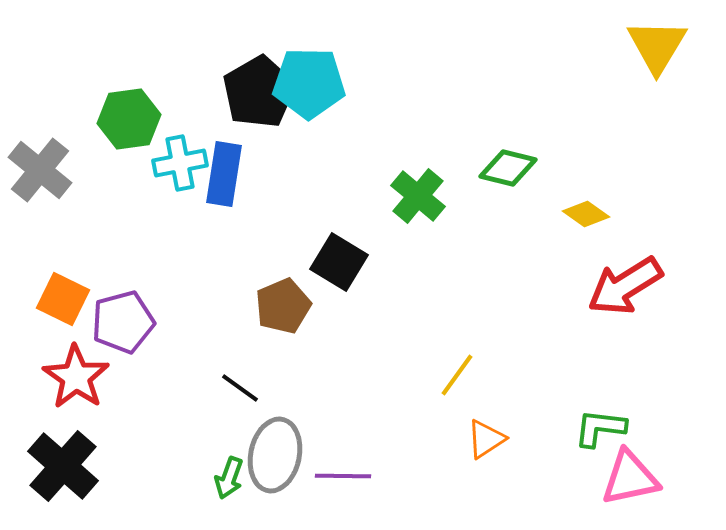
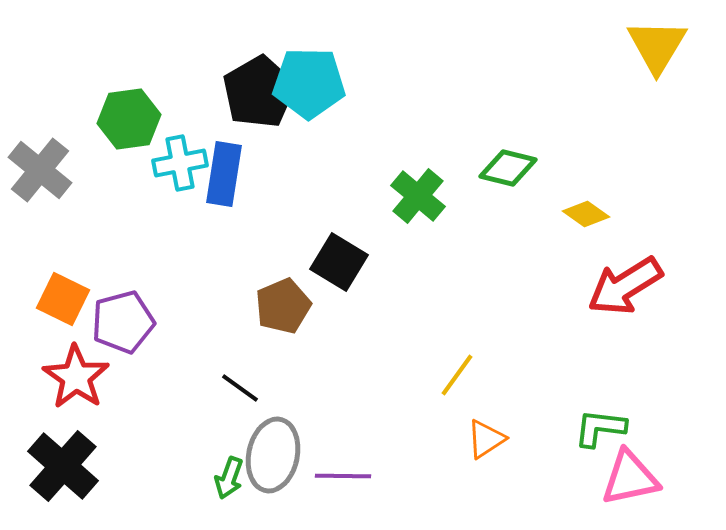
gray ellipse: moved 2 px left
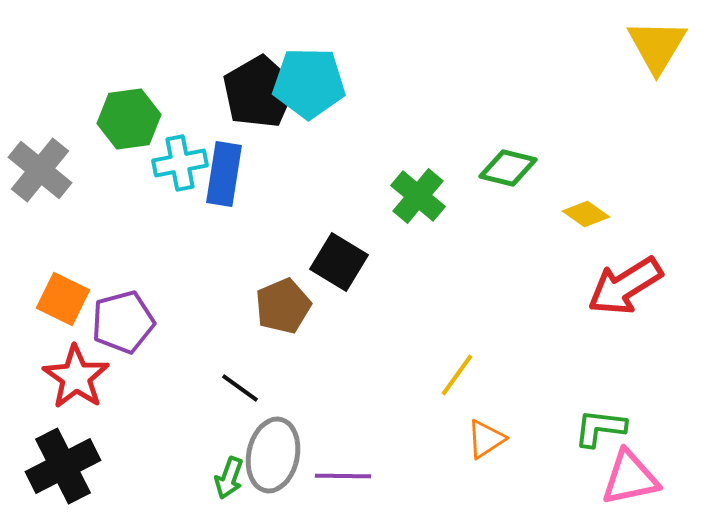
black cross: rotated 22 degrees clockwise
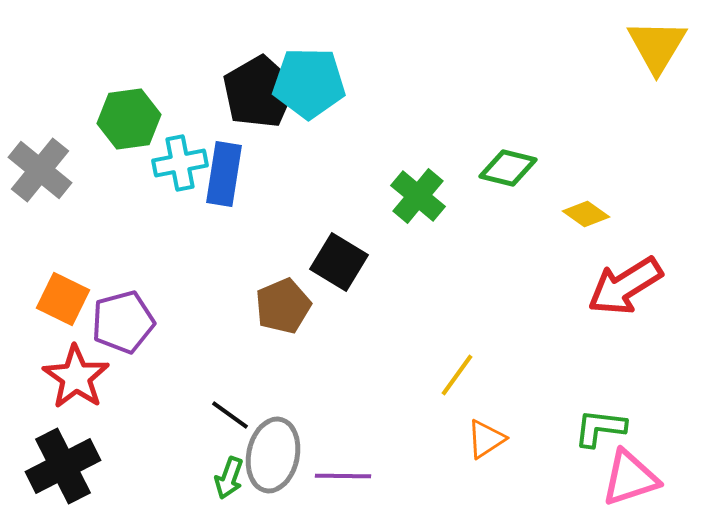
black line: moved 10 px left, 27 px down
pink triangle: rotated 6 degrees counterclockwise
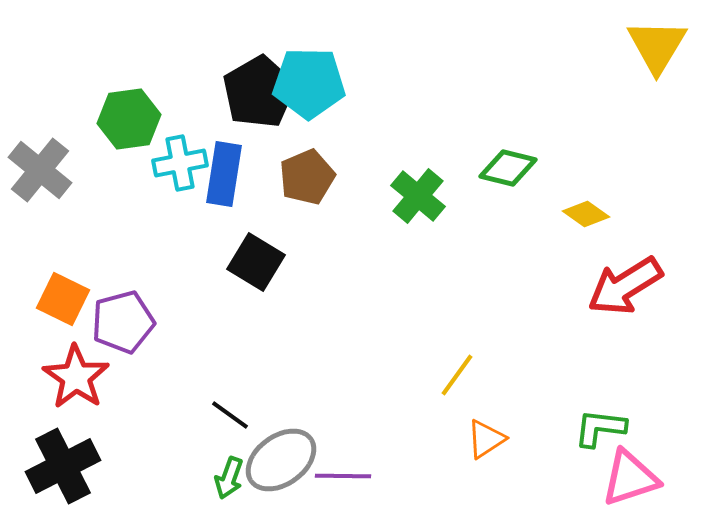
black square: moved 83 px left
brown pentagon: moved 24 px right, 129 px up
gray ellipse: moved 8 px right, 5 px down; rotated 42 degrees clockwise
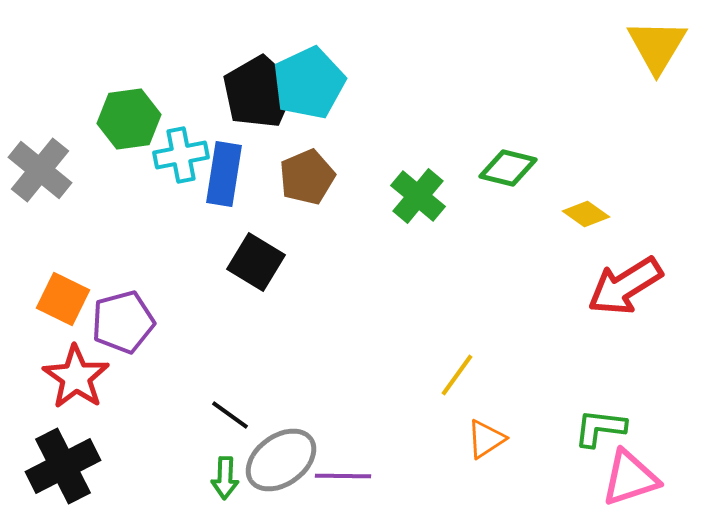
cyan pentagon: rotated 26 degrees counterclockwise
cyan cross: moved 1 px right, 8 px up
green arrow: moved 4 px left; rotated 18 degrees counterclockwise
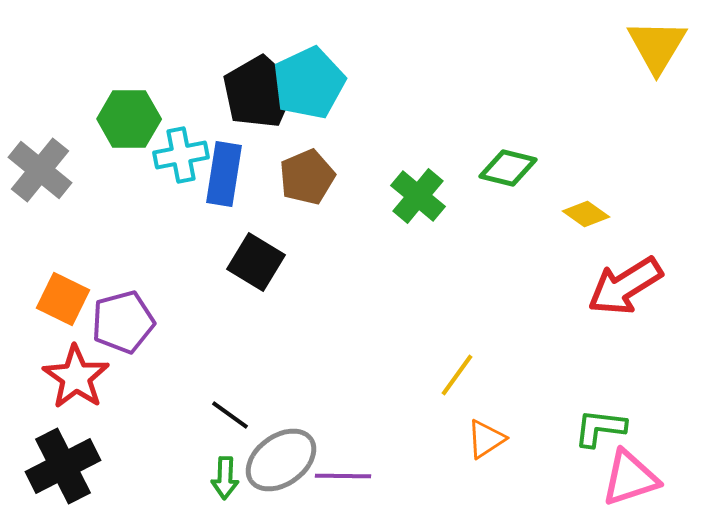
green hexagon: rotated 8 degrees clockwise
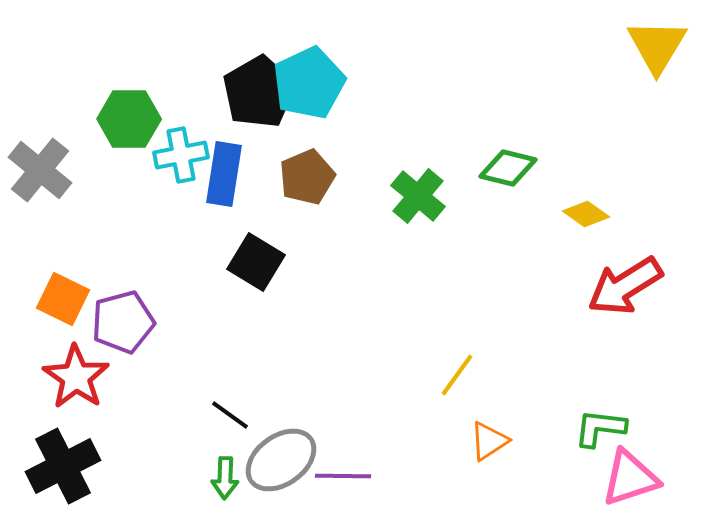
orange triangle: moved 3 px right, 2 px down
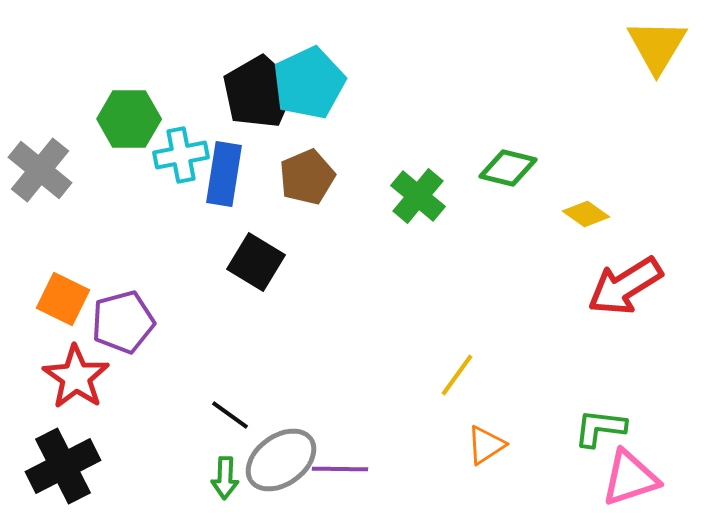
orange triangle: moved 3 px left, 4 px down
purple line: moved 3 px left, 7 px up
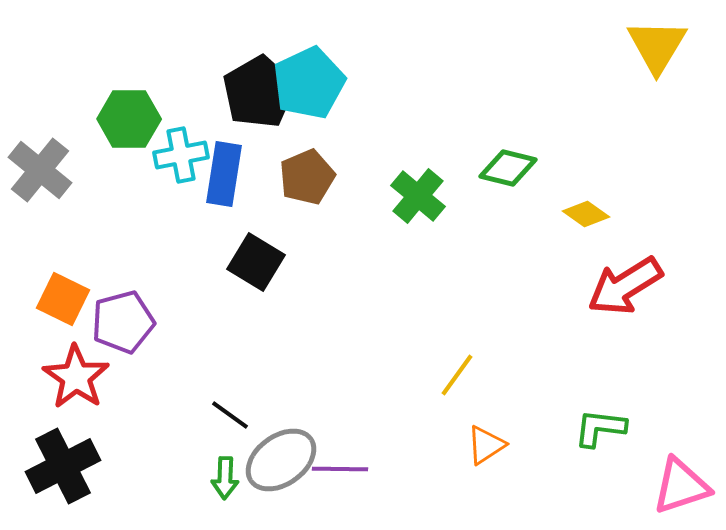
pink triangle: moved 51 px right, 8 px down
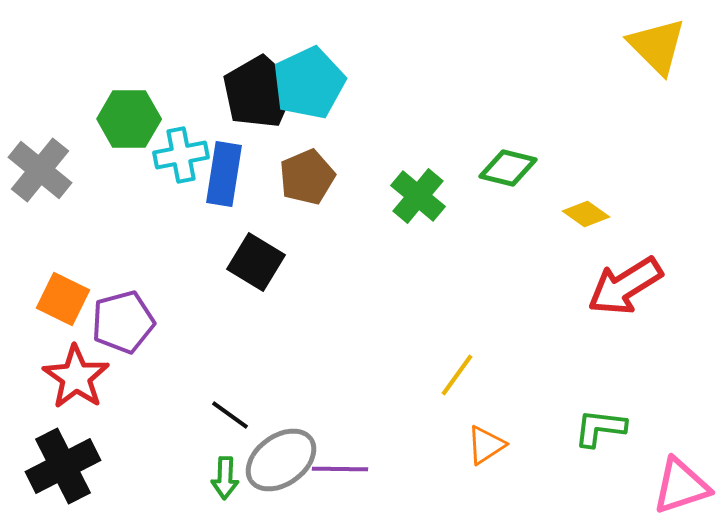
yellow triangle: rotated 16 degrees counterclockwise
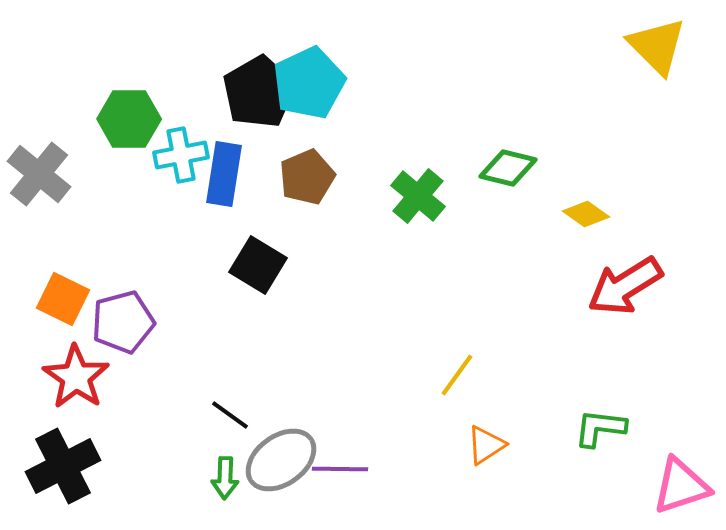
gray cross: moved 1 px left, 4 px down
black square: moved 2 px right, 3 px down
